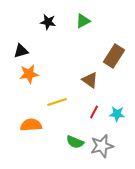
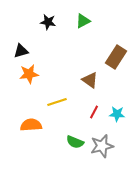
brown rectangle: moved 2 px right, 1 px down
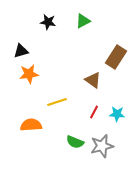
brown triangle: moved 3 px right
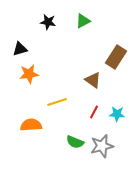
black triangle: moved 1 px left, 2 px up
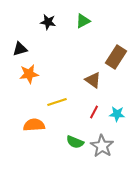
orange semicircle: moved 3 px right
gray star: rotated 25 degrees counterclockwise
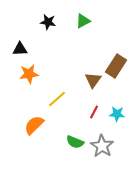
black triangle: rotated 14 degrees clockwise
brown rectangle: moved 9 px down
brown triangle: rotated 30 degrees clockwise
yellow line: moved 3 px up; rotated 24 degrees counterclockwise
orange semicircle: rotated 40 degrees counterclockwise
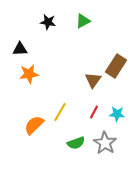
yellow line: moved 3 px right, 13 px down; rotated 18 degrees counterclockwise
green semicircle: moved 1 px right, 1 px down; rotated 42 degrees counterclockwise
gray star: moved 3 px right, 3 px up
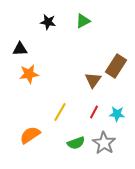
orange semicircle: moved 4 px left, 10 px down; rotated 10 degrees clockwise
gray star: moved 1 px left
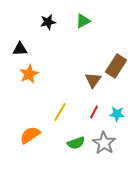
black star: rotated 21 degrees counterclockwise
orange star: rotated 18 degrees counterclockwise
